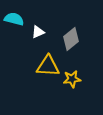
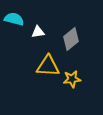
white triangle: rotated 16 degrees clockwise
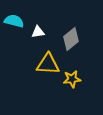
cyan semicircle: moved 2 px down
yellow triangle: moved 2 px up
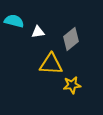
yellow triangle: moved 3 px right
yellow star: moved 6 px down
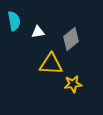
cyan semicircle: rotated 66 degrees clockwise
yellow star: moved 1 px right, 1 px up
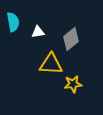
cyan semicircle: moved 1 px left, 1 px down
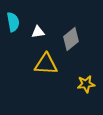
yellow triangle: moved 5 px left
yellow star: moved 13 px right
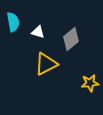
white triangle: rotated 24 degrees clockwise
yellow triangle: rotated 30 degrees counterclockwise
yellow star: moved 4 px right, 1 px up
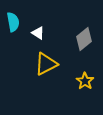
white triangle: moved 1 px down; rotated 16 degrees clockwise
gray diamond: moved 13 px right
yellow star: moved 5 px left, 2 px up; rotated 30 degrees counterclockwise
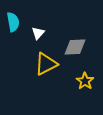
white triangle: rotated 40 degrees clockwise
gray diamond: moved 9 px left, 8 px down; rotated 35 degrees clockwise
